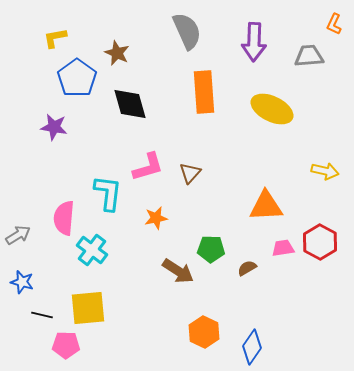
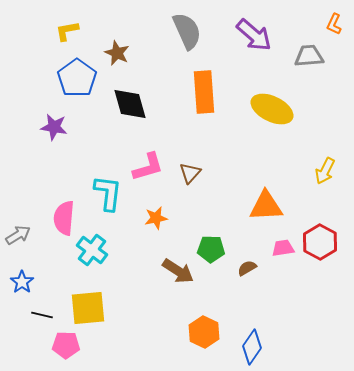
yellow L-shape: moved 12 px right, 7 px up
purple arrow: moved 7 px up; rotated 51 degrees counterclockwise
yellow arrow: rotated 104 degrees clockwise
blue star: rotated 20 degrees clockwise
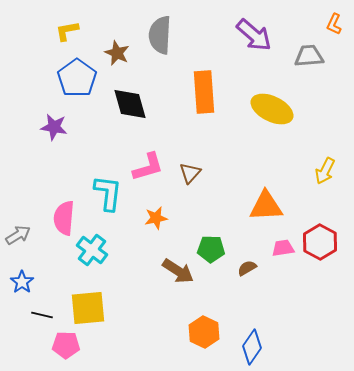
gray semicircle: moved 27 px left, 4 px down; rotated 153 degrees counterclockwise
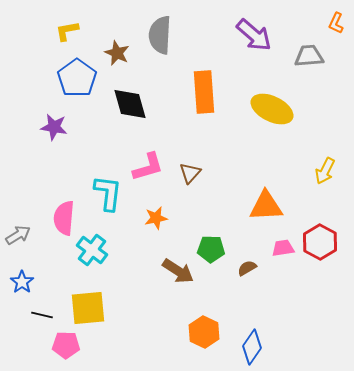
orange L-shape: moved 2 px right, 1 px up
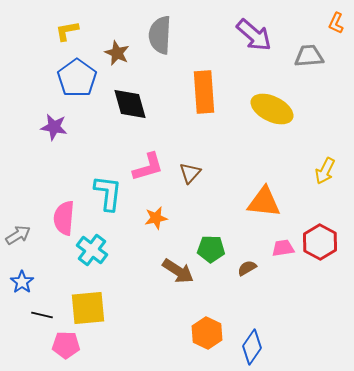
orange triangle: moved 2 px left, 4 px up; rotated 9 degrees clockwise
orange hexagon: moved 3 px right, 1 px down
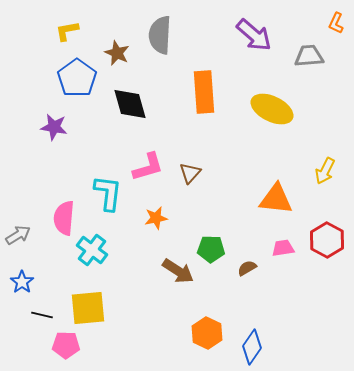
orange triangle: moved 12 px right, 3 px up
red hexagon: moved 7 px right, 2 px up
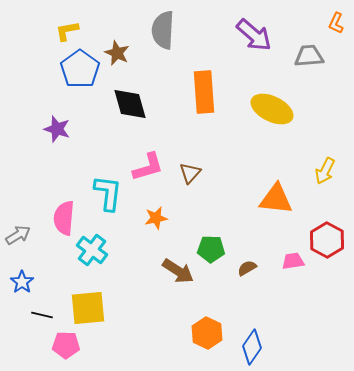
gray semicircle: moved 3 px right, 5 px up
blue pentagon: moved 3 px right, 9 px up
purple star: moved 3 px right, 2 px down; rotated 8 degrees clockwise
pink trapezoid: moved 10 px right, 13 px down
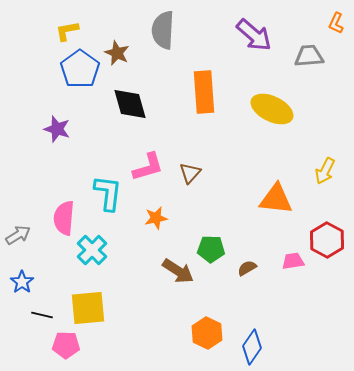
cyan cross: rotated 8 degrees clockwise
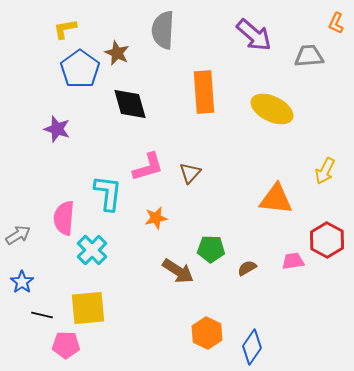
yellow L-shape: moved 2 px left, 2 px up
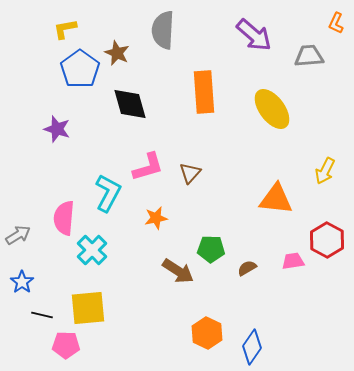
yellow ellipse: rotated 27 degrees clockwise
cyan L-shape: rotated 21 degrees clockwise
